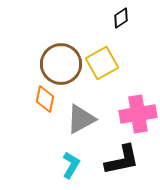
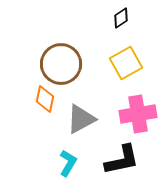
yellow square: moved 24 px right
cyan L-shape: moved 3 px left, 2 px up
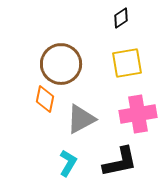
yellow square: moved 1 px right; rotated 20 degrees clockwise
black L-shape: moved 2 px left, 2 px down
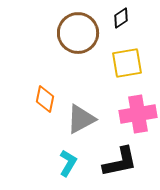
brown circle: moved 17 px right, 31 px up
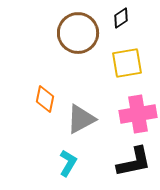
black L-shape: moved 14 px right
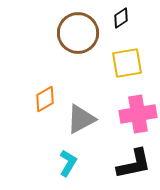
orange diamond: rotated 48 degrees clockwise
black L-shape: moved 2 px down
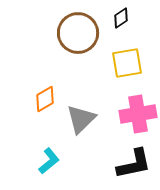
gray triangle: rotated 16 degrees counterclockwise
cyan L-shape: moved 19 px left, 2 px up; rotated 20 degrees clockwise
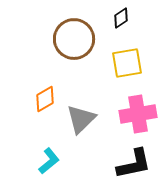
brown circle: moved 4 px left, 6 px down
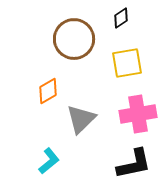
orange diamond: moved 3 px right, 8 px up
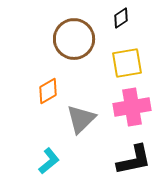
pink cross: moved 6 px left, 7 px up
black L-shape: moved 4 px up
